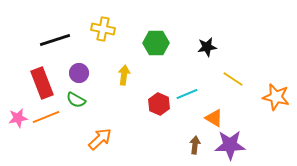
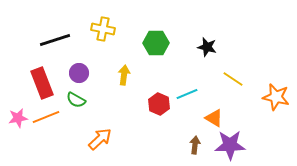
black star: rotated 24 degrees clockwise
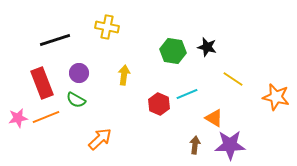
yellow cross: moved 4 px right, 2 px up
green hexagon: moved 17 px right, 8 px down; rotated 10 degrees clockwise
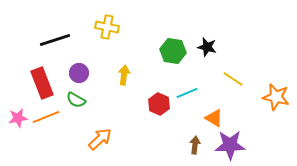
cyan line: moved 1 px up
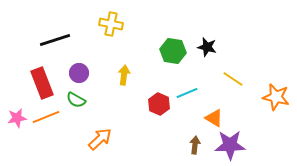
yellow cross: moved 4 px right, 3 px up
pink star: moved 1 px left
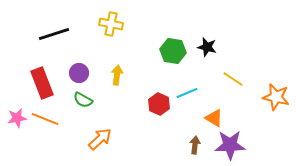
black line: moved 1 px left, 6 px up
yellow arrow: moved 7 px left
green semicircle: moved 7 px right
orange line: moved 1 px left, 2 px down; rotated 44 degrees clockwise
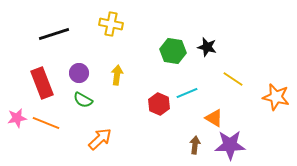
orange line: moved 1 px right, 4 px down
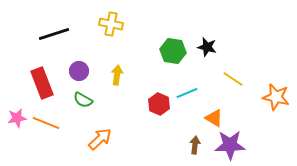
purple circle: moved 2 px up
